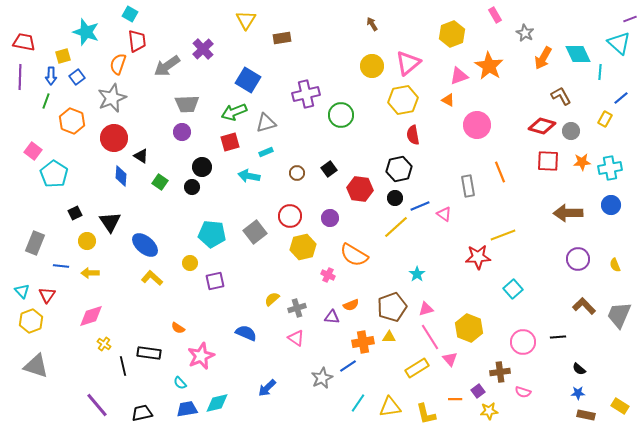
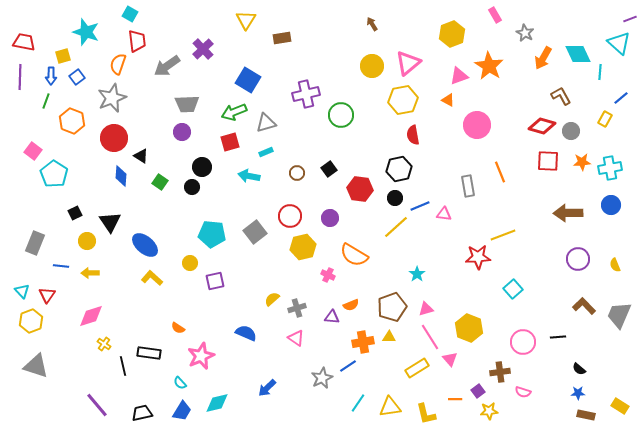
pink triangle at (444, 214): rotated 28 degrees counterclockwise
blue trapezoid at (187, 409): moved 5 px left, 2 px down; rotated 130 degrees clockwise
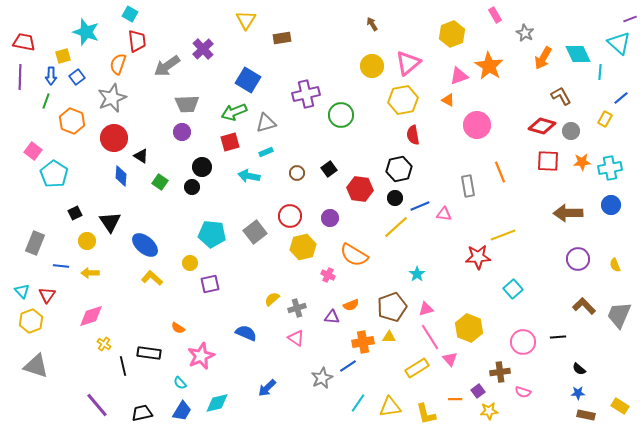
purple square at (215, 281): moved 5 px left, 3 px down
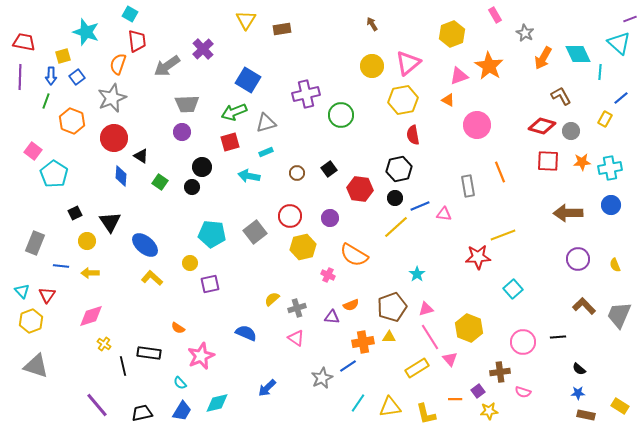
brown rectangle at (282, 38): moved 9 px up
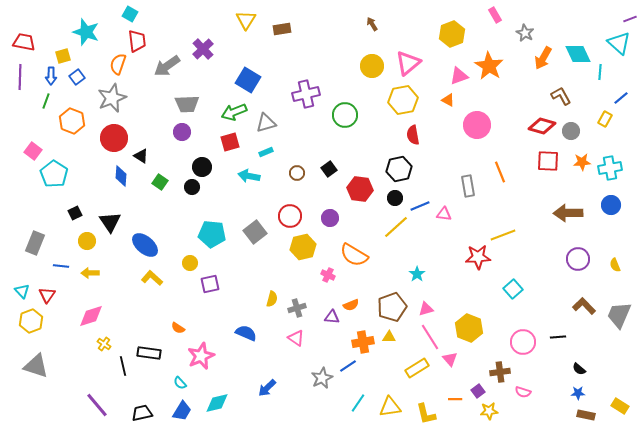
green circle at (341, 115): moved 4 px right
yellow semicircle at (272, 299): rotated 147 degrees clockwise
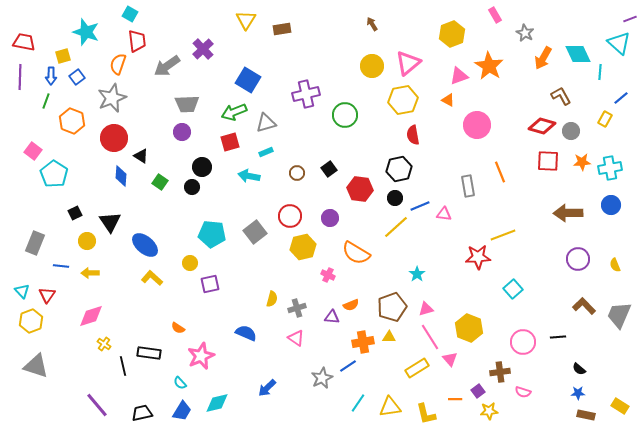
orange semicircle at (354, 255): moved 2 px right, 2 px up
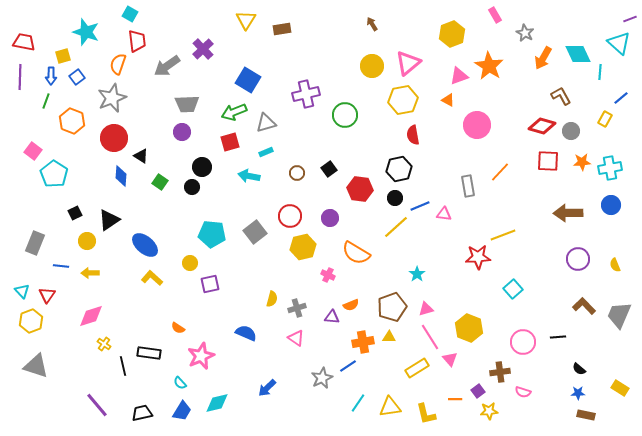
orange line at (500, 172): rotated 65 degrees clockwise
black triangle at (110, 222): moved 1 px left, 2 px up; rotated 30 degrees clockwise
yellow rectangle at (620, 406): moved 18 px up
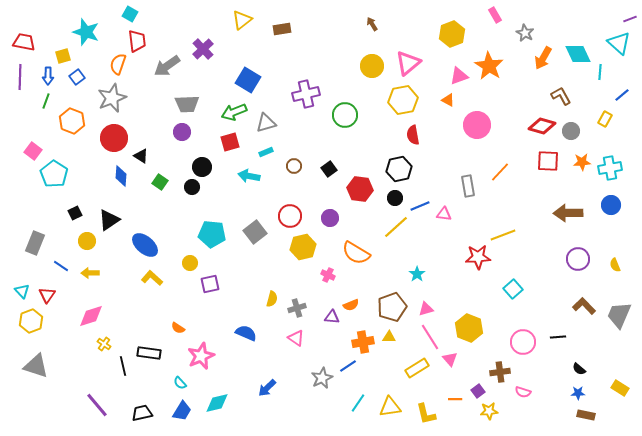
yellow triangle at (246, 20): moved 4 px left; rotated 20 degrees clockwise
blue arrow at (51, 76): moved 3 px left
blue line at (621, 98): moved 1 px right, 3 px up
brown circle at (297, 173): moved 3 px left, 7 px up
blue line at (61, 266): rotated 28 degrees clockwise
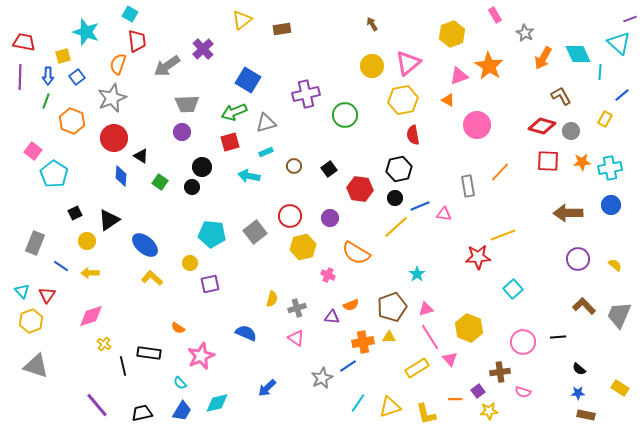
yellow semicircle at (615, 265): rotated 152 degrees clockwise
yellow triangle at (390, 407): rotated 10 degrees counterclockwise
